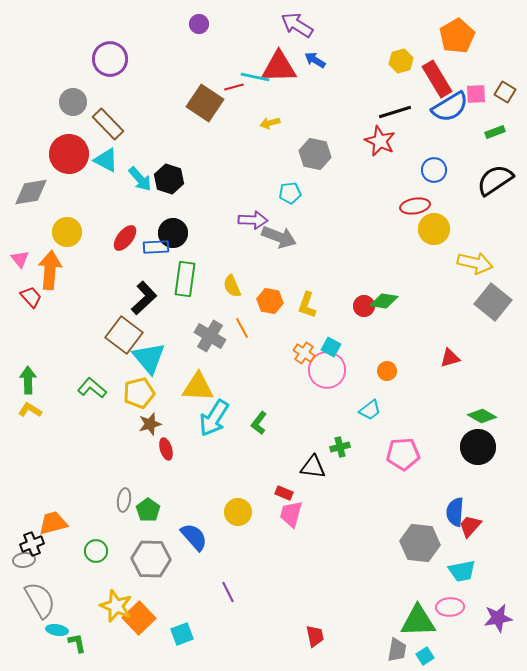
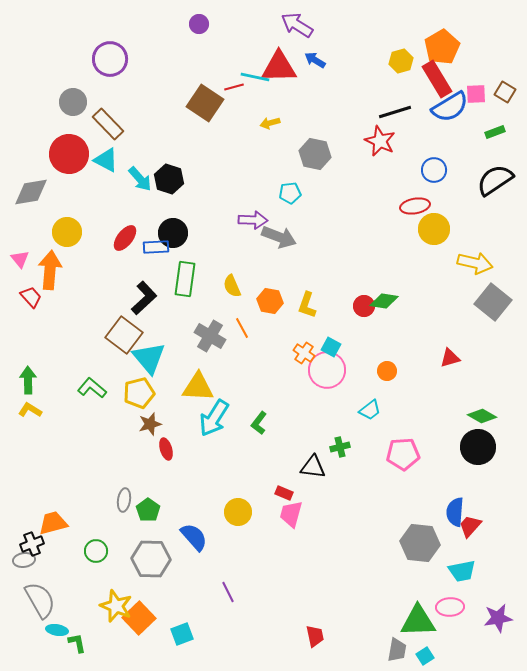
orange pentagon at (457, 36): moved 15 px left, 11 px down
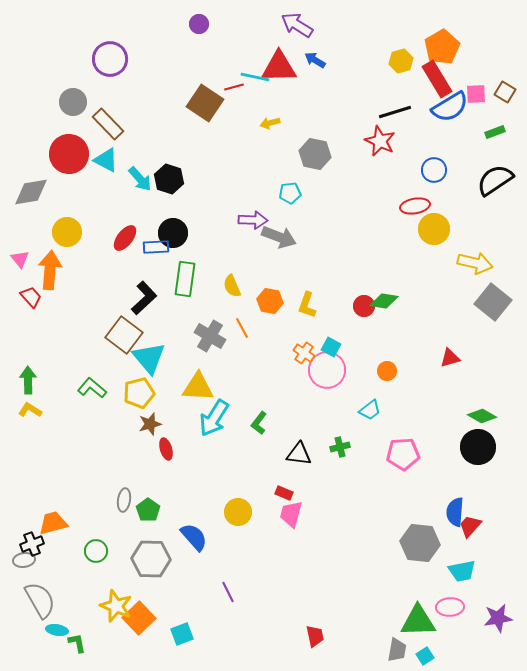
black triangle at (313, 467): moved 14 px left, 13 px up
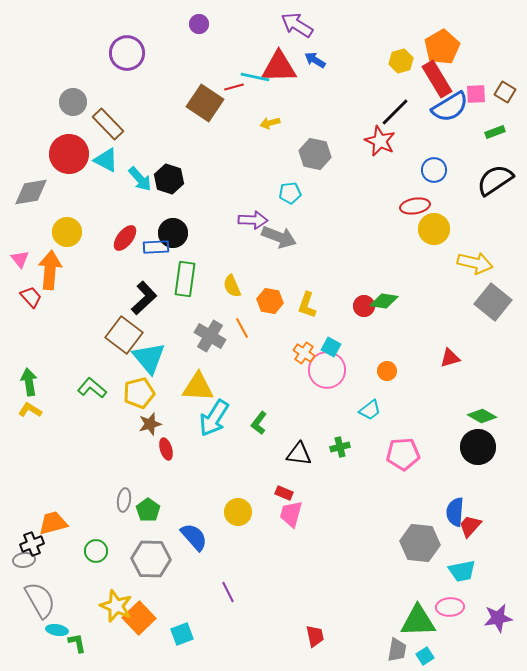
purple circle at (110, 59): moved 17 px right, 6 px up
black line at (395, 112): rotated 28 degrees counterclockwise
green arrow at (28, 380): moved 1 px right, 2 px down; rotated 8 degrees counterclockwise
